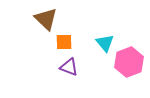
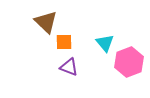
brown triangle: moved 3 px down
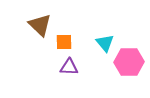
brown triangle: moved 6 px left, 3 px down
pink hexagon: rotated 20 degrees clockwise
purple triangle: rotated 18 degrees counterclockwise
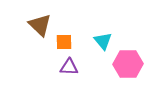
cyan triangle: moved 2 px left, 2 px up
pink hexagon: moved 1 px left, 2 px down
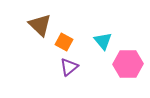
orange square: rotated 30 degrees clockwise
purple triangle: rotated 42 degrees counterclockwise
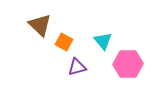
purple triangle: moved 8 px right; rotated 24 degrees clockwise
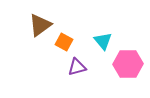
brown triangle: rotated 40 degrees clockwise
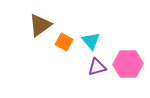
cyan triangle: moved 12 px left
purple triangle: moved 20 px right
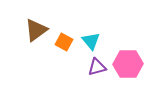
brown triangle: moved 4 px left, 5 px down
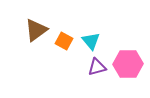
orange square: moved 1 px up
